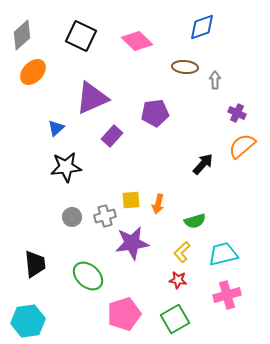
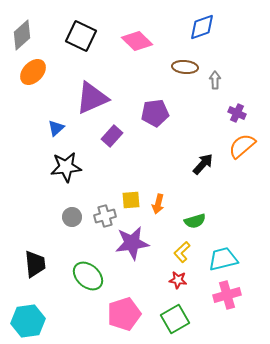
cyan trapezoid: moved 5 px down
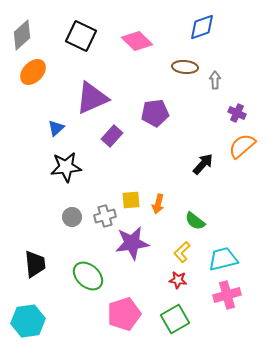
green semicircle: rotated 55 degrees clockwise
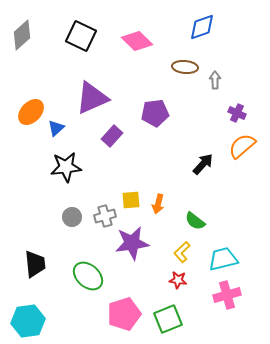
orange ellipse: moved 2 px left, 40 px down
green square: moved 7 px left; rotated 8 degrees clockwise
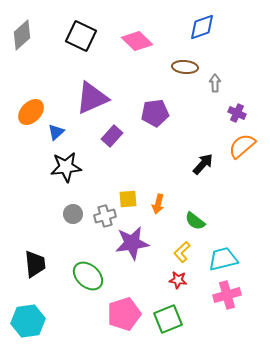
gray arrow: moved 3 px down
blue triangle: moved 4 px down
yellow square: moved 3 px left, 1 px up
gray circle: moved 1 px right, 3 px up
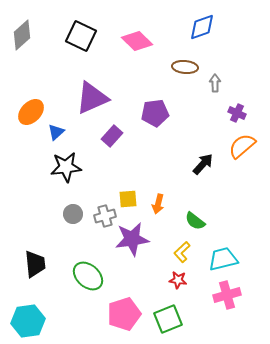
purple star: moved 4 px up
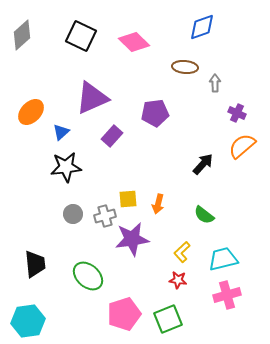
pink diamond: moved 3 px left, 1 px down
blue triangle: moved 5 px right
green semicircle: moved 9 px right, 6 px up
